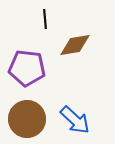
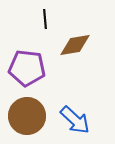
brown circle: moved 3 px up
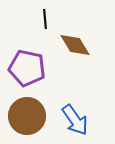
brown diamond: rotated 68 degrees clockwise
purple pentagon: rotated 6 degrees clockwise
blue arrow: rotated 12 degrees clockwise
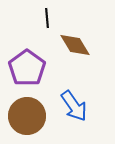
black line: moved 2 px right, 1 px up
purple pentagon: rotated 24 degrees clockwise
blue arrow: moved 1 px left, 14 px up
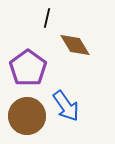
black line: rotated 18 degrees clockwise
purple pentagon: moved 1 px right
blue arrow: moved 8 px left
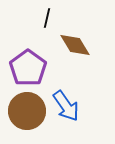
brown circle: moved 5 px up
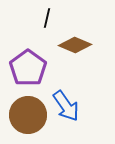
brown diamond: rotated 36 degrees counterclockwise
brown circle: moved 1 px right, 4 px down
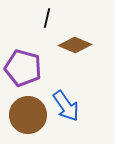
purple pentagon: moved 5 px left; rotated 21 degrees counterclockwise
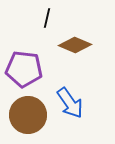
purple pentagon: moved 1 px right, 1 px down; rotated 9 degrees counterclockwise
blue arrow: moved 4 px right, 3 px up
